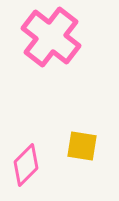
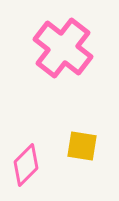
pink cross: moved 12 px right, 11 px down
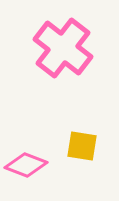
pink diamond: rotated 66 degrees clockwise
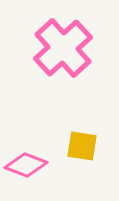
pink cross: rotated 10 degrees clockwise
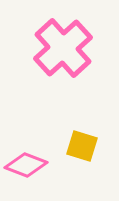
yellow square: rotated 8 degrees clockwise
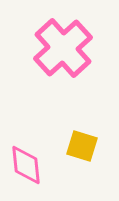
pink diamond: rotated 63 degrees clockwise
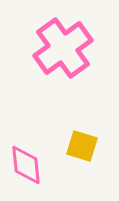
pink cross: rotated 6 degrees clockwise
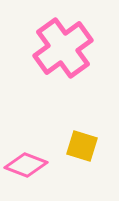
pink diamond: rotated 63 degrees counterclockwise
